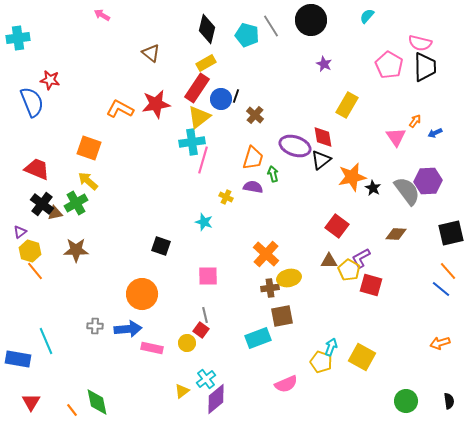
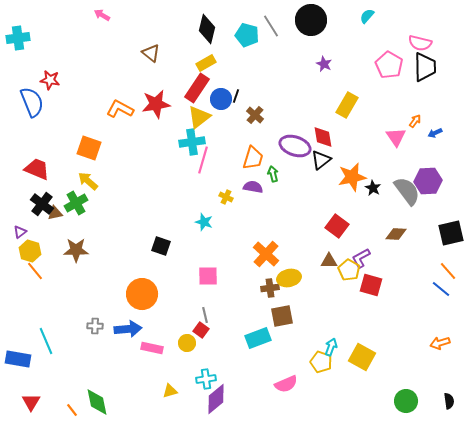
cyan cross at (206, 379): rotated 30 degrees clockwise
yellow triangle at (182, 391): moved 12 px left; rotated 21 degrees clockwise
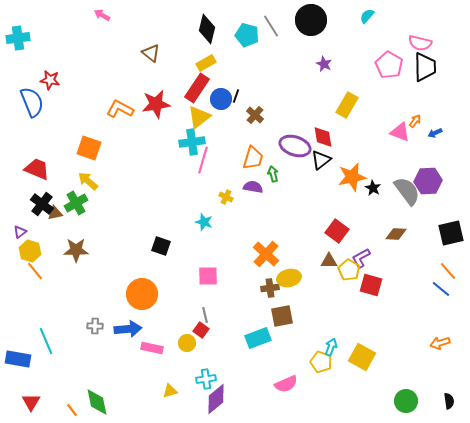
pink triangle at (396, 137): moved 4 px right, 5 px up; rotated 35 degrees counterclockwise
red square at (337, 226): moved 5 px down
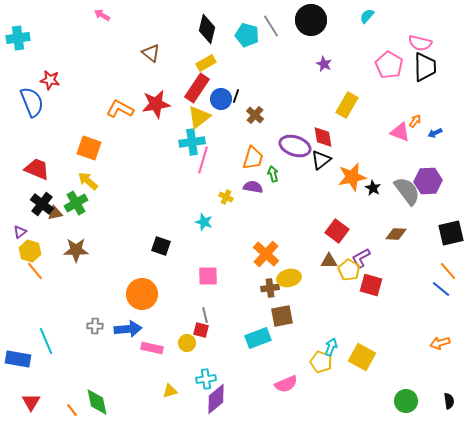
red square at (201, 330): rotated 21 degrees counterclockwise
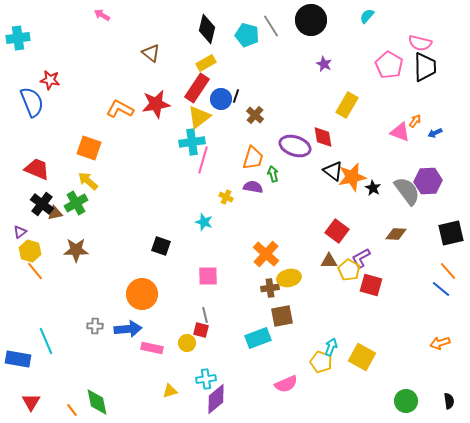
black triangle at (321, 160): moved 12 px right, 11 px down; rotated 45 degrees counterclockwise
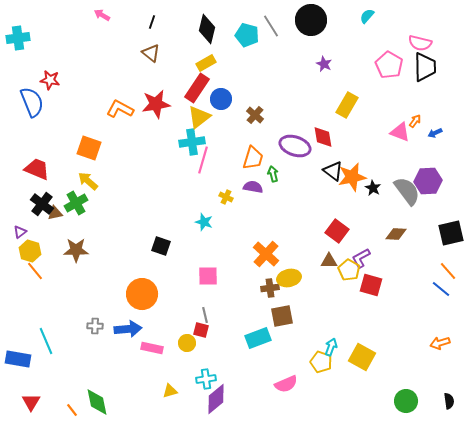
black line at (236, 96): moved 84 px left, 74 px up
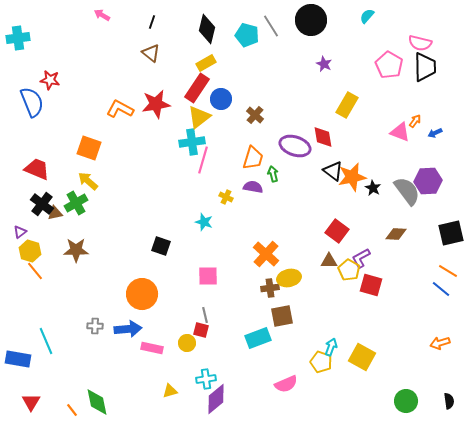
orange line at (448, 271): rotated 18 degrees counterclockwise
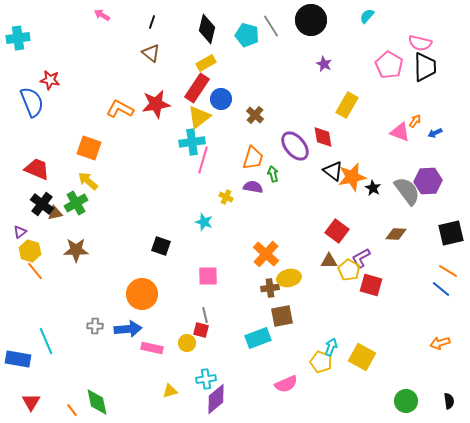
purple ellipse at (295, 146): rotated 32 degrees clockwise
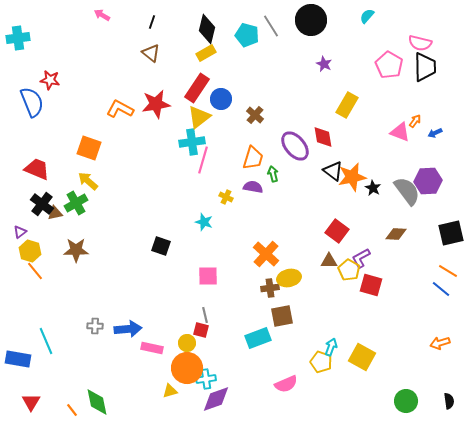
yellow rectangle at (206, 63): moved 10 px up
orange circle at (142, 294): moved 45 px right, 74 px down
purple diamond at (216, 399): rotated 20 degrees clockwise
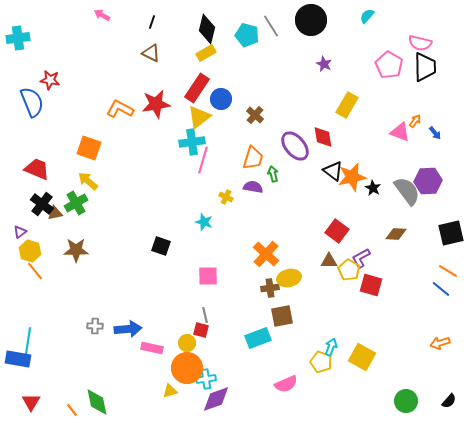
brown triangle at (151, 53): rotated 12 degrees counterclockwise
blue arrow at (435, 133): rotated 104 degrees counterclockwise
cyan line at (46, 341): moved 18 px left; rotated 32 degrees clockwise
black semicircle at (449, 401): rotated 49 degrees clockwise
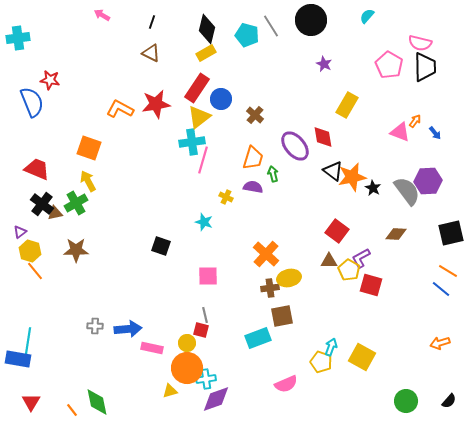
yellow arrow at (88, 181): rotated 20 degrees clockwise
